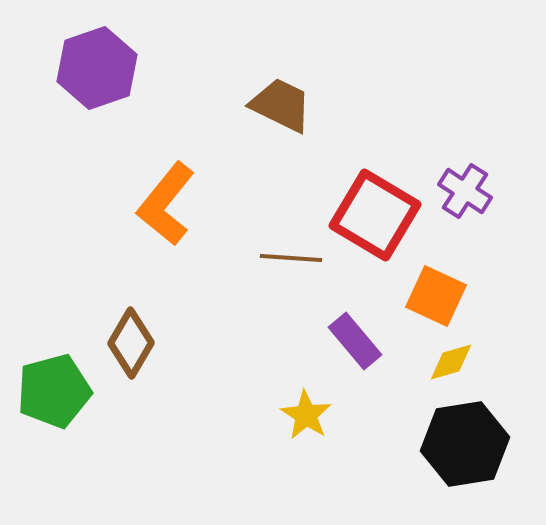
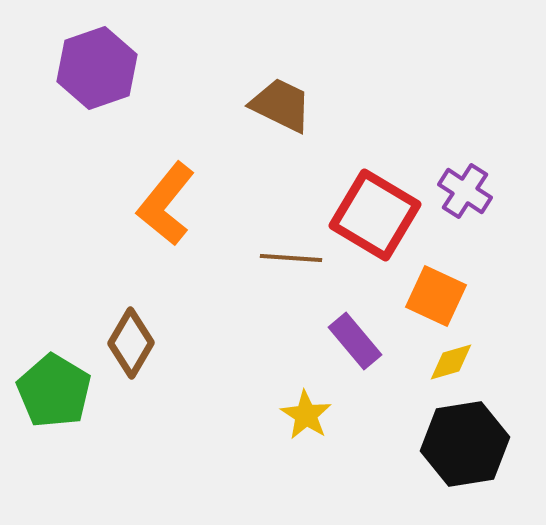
green pentagon: rotated 26 degrees counterclockwise
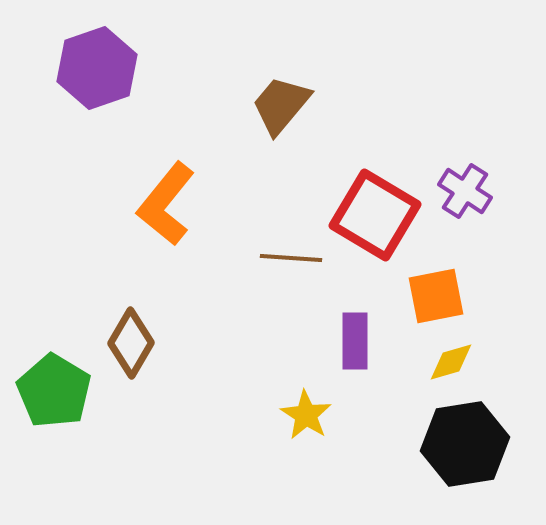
brown trapezoid: rotated 76 degrees counterclockwise
orange square: rotated 36 degrees counterclockwise
purple rectangle: rotated 40 degrees clockwise
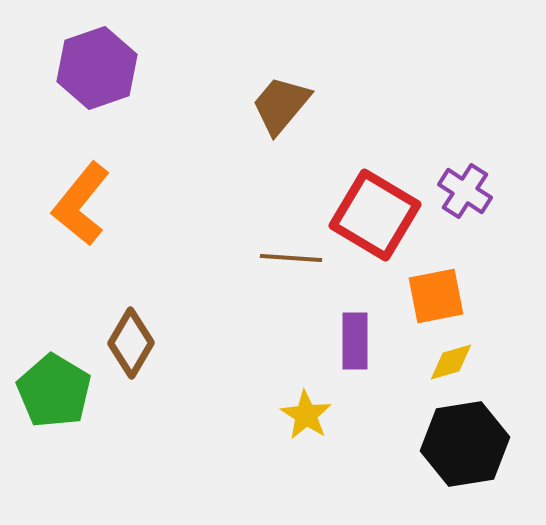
orange L-shape: moved 85 px left
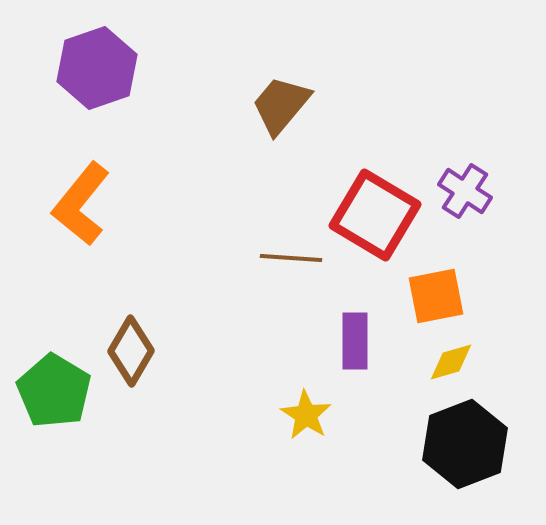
brown diamond: moved 8 px down
black hexagon: rotated 12 degrees counterclockwise
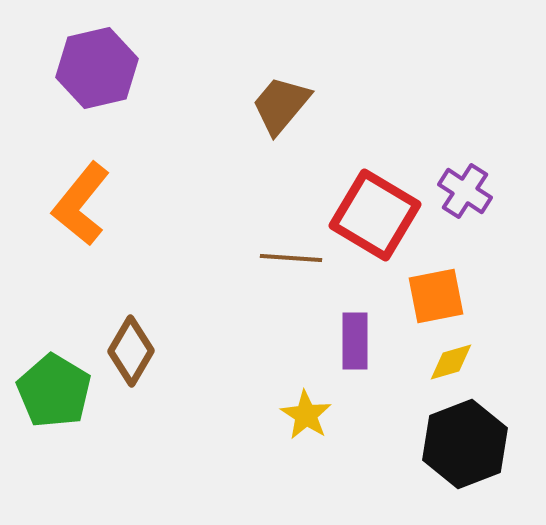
purple hexagon: rotated 6 degrees clockwise
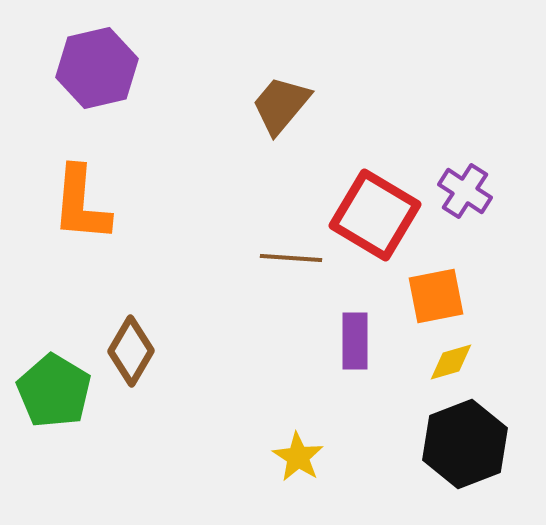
orange L-shape: rotated 34 degrees counterclockwise
yellow star: moved 8 px left, 42 px down
